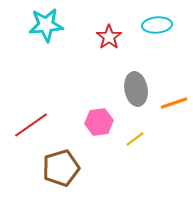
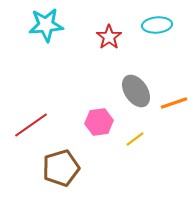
gray ellipse: moved 2 px down; rotated 24 degrees counterclockwise
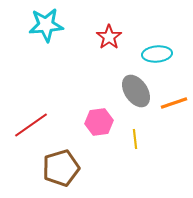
cyan ellipse: moved 29 px down
yellow line: rotated 60 degrees counterclockwise
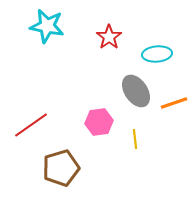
cyan star: moved 1 px right, 1 px down; rotated 16 degrees clockwise
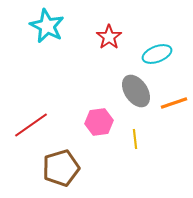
cyan star: rotated 16 degrees clockwise
cyan ellipse: rotated 16 degrees counterclockwise
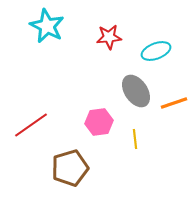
red star: rotated 30 degrees clockwise
cyan ellipse: moved 1 px left, 3 px up
brown pentagon: moved 9 px right
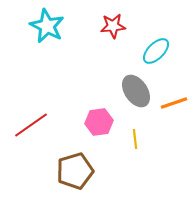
red star: moved 4 px right, 11 px up
cyan ellipse: rotated 24 degrees counterclockwise
brown pentagon: moved 5 px right, 3 px down
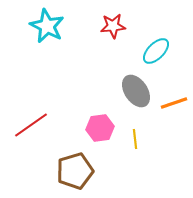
pink hexagon: moved 1 px right, 6 px down
